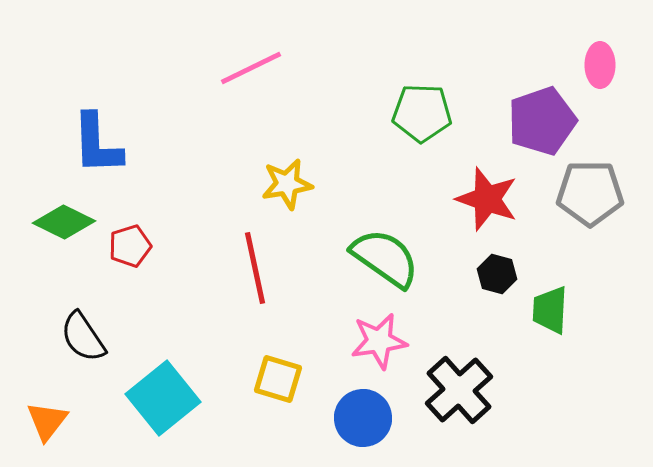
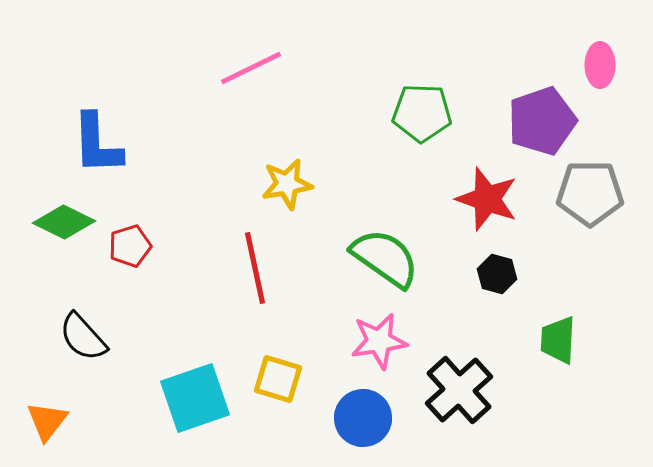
green trapezoid: moved 8 px right, 30 px down
black semicircle: rotated 8 degrees counterclockwise
cyan square: moved 32 px right; rotated 20 degrees clockwise
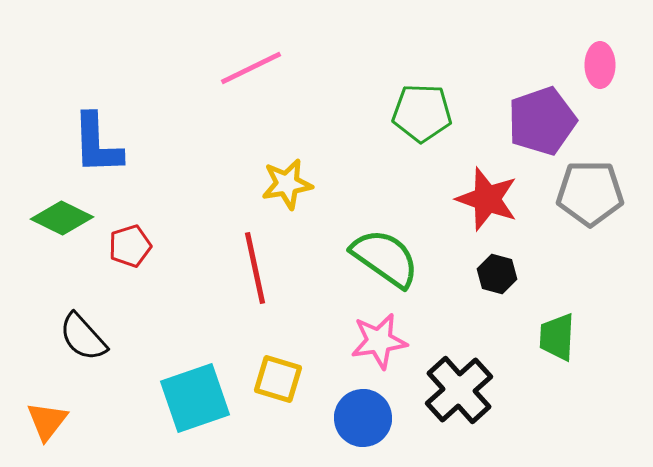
green diamond: moved 2 px left, 4 px up
green trapezoid: moved 1 px left, 3 px up
